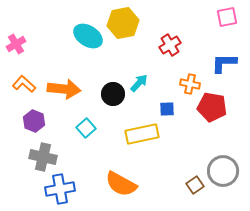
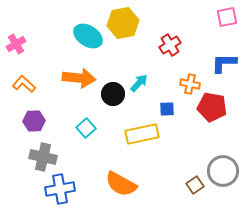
orange arrow: moved 15 px right, 11 px up
purple hexagon: rotated 25 degrees counterclockwise
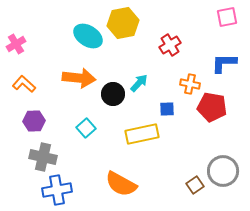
blue cross: moved 3 px left, 1 px down
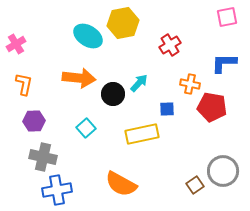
orange L-shape: rotated 60 degrees clockwise
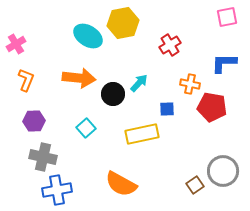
orange L-shape: moved 2 px right, 4 px up; rotated 10 degrees clockwise
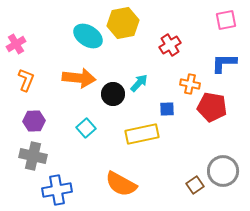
pink square: moved 1 px left, 3 px down
gray cross: moved 10 px left, 1 px up
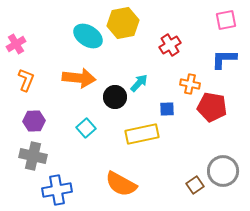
blue L-shape: moved 4 px up
black circle: moved 2 px right, 3 px down
